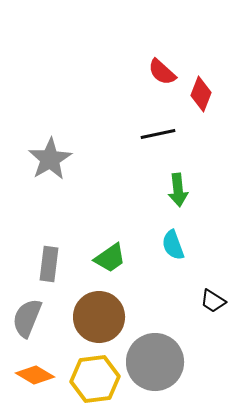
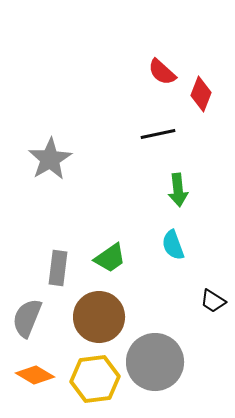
gray rectangle: moved 9 px right, 4 px down
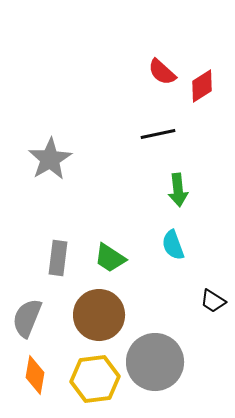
red diamond: moved 1 px right, 8 px up; rotated 36 degrees clockwise
green trapezoid: rotated 68 degrees clockwise
gray rectangle: moved 10 px up
brown circle: moved 2 px up
orange diamond: rotated 69 degrees clockwise
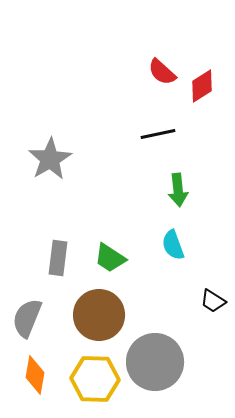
yellow hexagon: rotated 9 degrees clockwise
